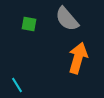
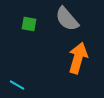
cyan line: rotated 28 degrees counterclockwise
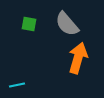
gray semicircle: moved 5 px down
cyan line: rotated 42 degrees counterclockwise
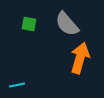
orange arrow: moved 2 px right
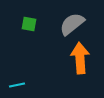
gray semicircle: moved 5 px right; rotated 92 degrees clockwise
orange arrow: rotated 20 degrees counterclockwise
